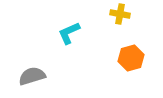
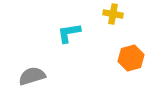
yellow cross: moved 7 px left
cyan L-shape: rotated 15 degrees clockwise
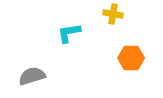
orange hexagon: rotated 15 degrees clockwise
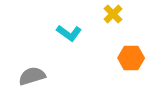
yellow cross: rotated 36 degrees clockwise
cyan L-shape: rotated 135 degrees counterclockwise
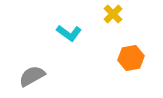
orange hexagon: rotated 10 degrees counterclockwise
gray semicircle: rotated 12 degrees counterclockwise
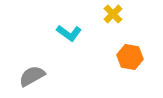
orange hexagon: moved 1 px left, 1 px up; rotated 20 degrees clockwise
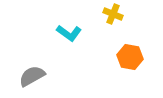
yellow cross: rotated 24 degrees counterclockwise
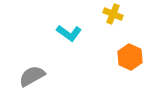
orange hexagon: rotated 15 degrees clockwise
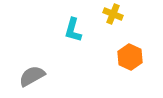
cyan L-shape: moved 4 px right, 3 px up; rotated 70 degrees clockwise
